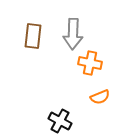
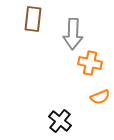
brown rectangle: moved 17 px up
black cross: rotated 10 degrees clockwise
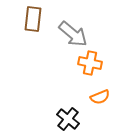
gray arrow: rotated 52 degrees counterclockwise
black cross: moved 8 px right, 2 px up
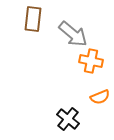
orange cross: moved 1 px right, 2 px up
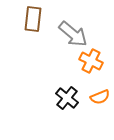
orange cross: rotated 15 degrees clockwise
black cross: moved 1 px left, 21 px up
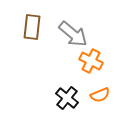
brown rectangle: moved 1 px left, 8 px down
orange semicircle: moved 2 px up
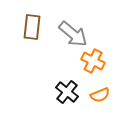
orange cross: moved 2 px right
black cross: moved 6 px up
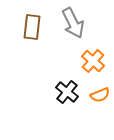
gray arrow: moved 11 px up; rotated 24 degrees clockwise
orange cross: rotated 15 degrees clockwise
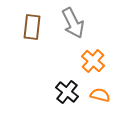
orange semicircle: rotated 144 degrees counterclockwise
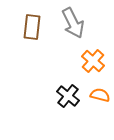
black cross: moved 1 px right, 4 px down
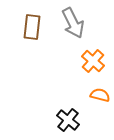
black cross: moved 24 px down
